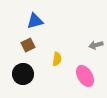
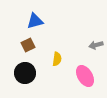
black circle: moved 2 px right, 1 px up
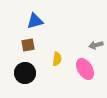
brown square: rotated 16 degrees clockwise
pink ellipse: moved 7 px up
